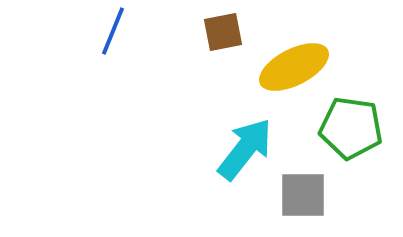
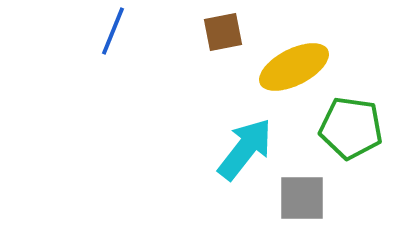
gray square: moved 1 px left, 3 px down
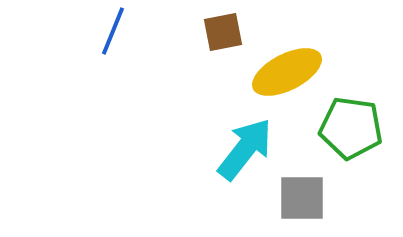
yellow ellipse: moved 7 px left, 5 px down
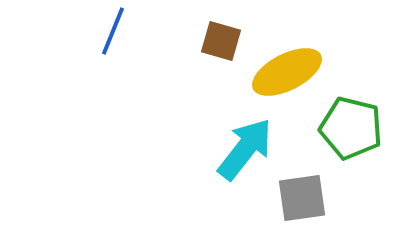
brown square: moved 2 px left, 9 px down; rotated 27 degrees clockwise
green pentagon: rotated 6 degrees clockwise
gray square: rotated 8 degrees counterclockwise
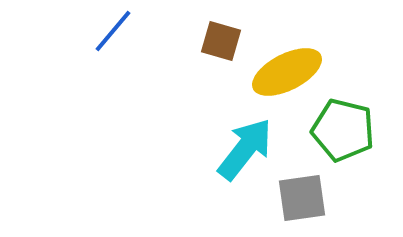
blue line: rotated 18 degrees clockwise
green pentagon: moved 8 px left, 2 px down
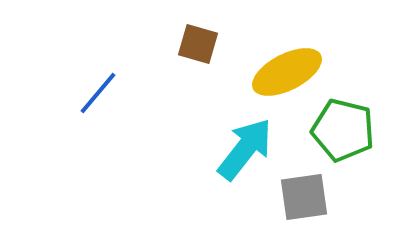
blue line: moved 15 px left, 62 px down
brown square: moved 23 px left, 3 px down
gray square: moved 2 px right, 1 px up
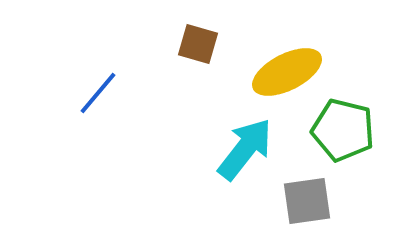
gray square: moved 3 px right, 4 px down
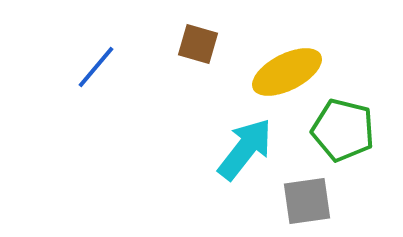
blue line: moved 2 px left, 26 px up
